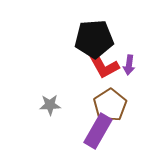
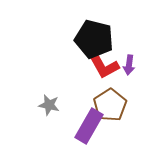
black pentagon: rotated 18 degrees clockwise
gray star: moved 1 px left; rotated 15 degrees clockwise
purple rectangle: moved 9 px left, 5 px up
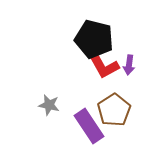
brown pentagon: moved 4 px right, 5 px down
purple rectangle: rotated 64 degrees counterclockwise
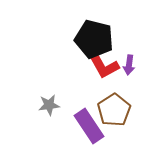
gray star: rotated 20 degrees counterclockwise
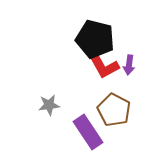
black pentagon: moved 1 px right
brown pentagon: rotated 12 degrees counterclockwise
purple rectangle: moved 1 px left, 6 px down
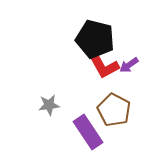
purple arrow: rotated 48 degrees clockwise
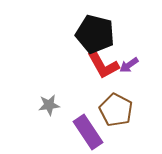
black pentagon: moved 5 px up
brown pentagon: moved 2 px right
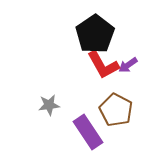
black pentagon: rotated 24 degrees clockwise
purple arrow: moved 1 px left
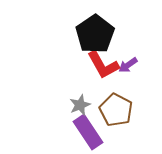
gray star: moved 31 px right; rotated 15 degrees counterclockwise
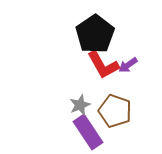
brown pentagon: moved 1 px left, 1 px down; rotated 8 degrees counterclockwise
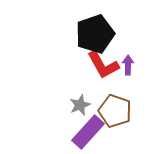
black pentagon: rotated 15 degrees clockwise
purple arrow: rotated 126 degrees clockwise
purple rectangle: rotated 76 degrees clockwise
